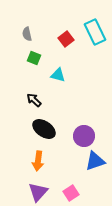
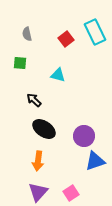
green square: moved 14 px left, 5 px down; rotated 16 degrees counterclockwise
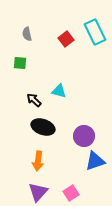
cyan triangle: moved 1 px right, 16 px down
black ellipse: moved 1 px left, 2 px up; rotated 15 degrees counterclockwise
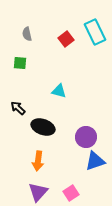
black arrow: moved 16 px left, 8 px down
purple circle: moved 2 px right, 1 px down
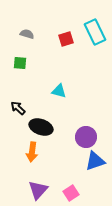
gray semicircle: rotated 120 degrees clockwise
red square: rotated 21 degrees clockwise
black ellipse: moved 2 px left
orange arrow: moved 6 px left, 9 px up
purple triangle: moved 2 px up
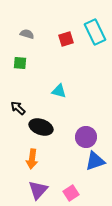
orange arrow: moved 7 px down
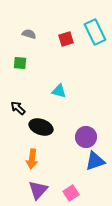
gray semicircle: moved 2 px right
